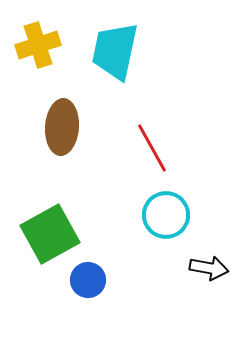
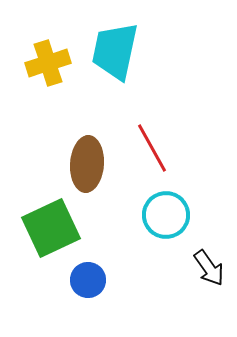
yellow cross: moved 10 px right, 18 px down
brown ellipse: moved 25 px right, 37 px down
green square: moved 1 px right, 6 px up; rotated 4 degrees clockwise
black arrow: rotated 45 degrees clockwise
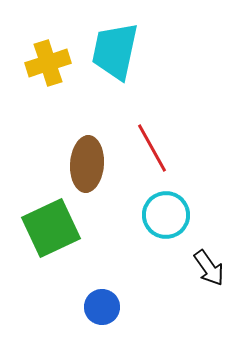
blue circle: moved 14 px right, 27 px down
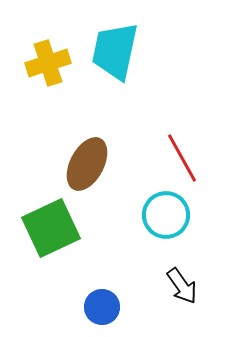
red line: moved 30 px right, 10 px down
brown ellipse: rotated 24 degrees clockwise
black arrow: moved 27 px left, 18 px down
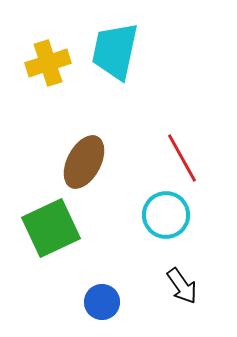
brown ellipse: moved 3 px left, 2 px up
blue circle: moved 5 px up
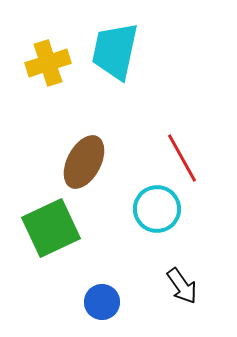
cyan circle: moved 9 px left, 6 px up
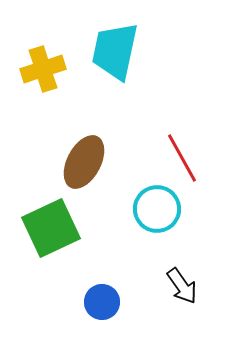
yellow cross: moved 5 px left, 6 px down
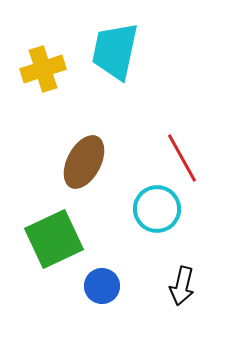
green square: moved 3 px right, 11 px down
black arrow: rotated 48 degrees clockwise
blue circle: moved 16 px up
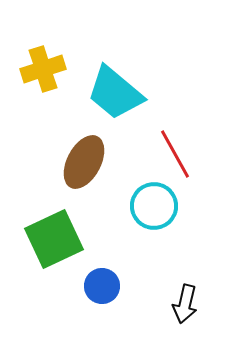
cyan trapezoid: moved 42 px down; rotated 62 degrees counterclockwise
red line: moved 7 px left, 4 px up
cyan circle: moved 3 px left, 3 px up
black arrow: moved 3 px right, 18 px down
